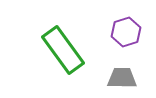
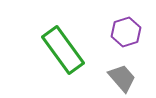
gray trapezoid: rotated 48 degrees clockwise
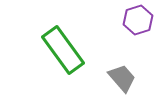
purple hexagon: moved 12 px right, 12 px up
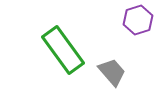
gray trapezoid: moved 10 px left, 6 px up
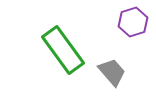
purple hexagon: moved 5 px left, 2 px down
